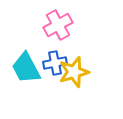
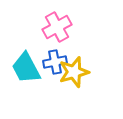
pink cross: moved 1 px left, 2 px down
blue cross: moved 1 px up
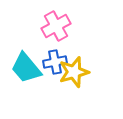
pink cross: moved 1 px left, 1 px up
cyan trapezoid: rotated 12 degrees counterclockwise
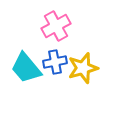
yellow star: moved 9 px right, 4 px up
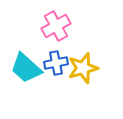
blue cross: moved 1 px right, 1 px down
cyan trapezoid: rotated 8 degrees counterclockwise
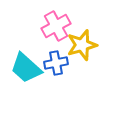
yellow star: moved 1 px left, 23 px up
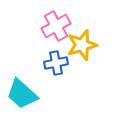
cyan trapezoid: moved 4 px left, 26 px down
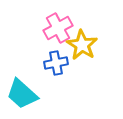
pink cross: moved 2 px right, 2 px down
yellow star: rotated 24 degrees counterclockwise
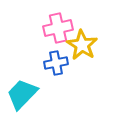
pink cross: rotated 16 degrees clockwise
cyan trapezoid: rotated 92 degrees clockwise
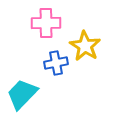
pink cross: moved 12 px left, 5 px up; rotated 12 degrees clockwise
yellow star: moved 3 px right, 1 px down
